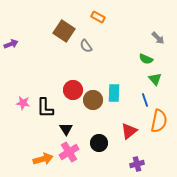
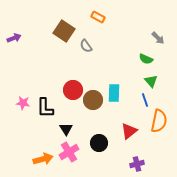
purple arrow: moved 3 px right, 6 px up
green triangle: moved 4 px left, 2 px down
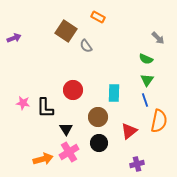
brown square: moved 2 px right
green triangle: moved 4 px left, 1 px up; rotated 16 degrees clockwise
brown circle: moved 5 px right, 17 px down
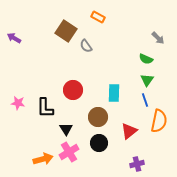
purple arrow: rotated 128 degrees counterclockwise
pink star: moved 5 px left
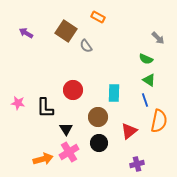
purple arrow: moved 12 px right, 5 px up
green triangle: moved 2 px right; rotated 32 degrees counterclockwise
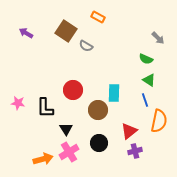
gray semicircle: rotated 24 degrees counterclockwise
brown circle: moved 7 px up
purple cross: moved 2 px left, 13 px up
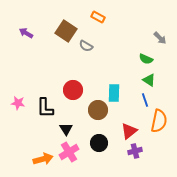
gray arrow: moved 2 px right
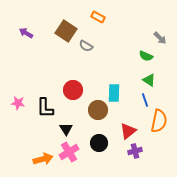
green semicircle: moved 3 px up
red triangle: moved 1 px left
